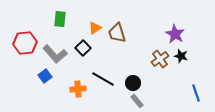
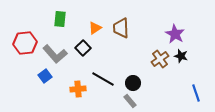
brown trapezoid: moved 4 px right, 5 px up; rotated 15 degrees clockwise
gray rectangle: moved 7 px left
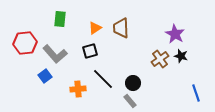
black square: moved 7 px right, 3 px down; rotated 28 degrees clockwise
black line: rotated 15 degrees clockwise
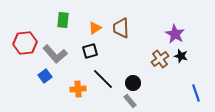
green rectangle: moved 3 px right, 1 px down
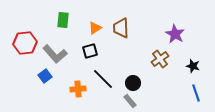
black star: moved 12 px right, 10 px down
